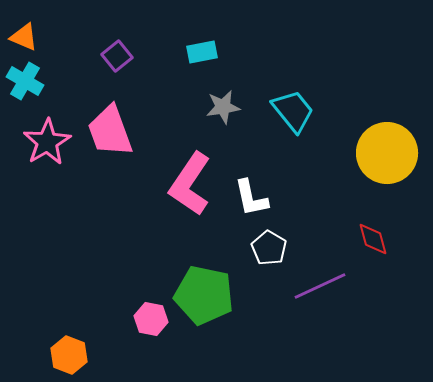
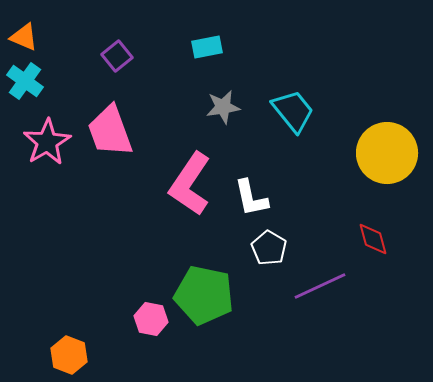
cyan rectangle: moved 5 px right, 5 px up
cyan cross: rotated 6 degrees clockwise
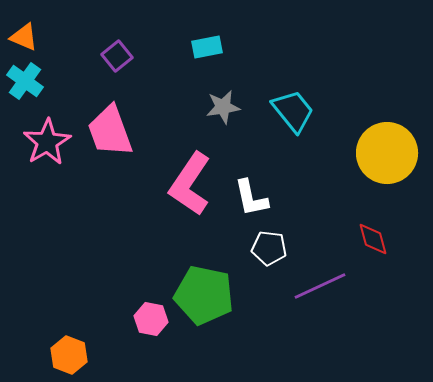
white pentagon: rotated 24 degrees counterclockwise
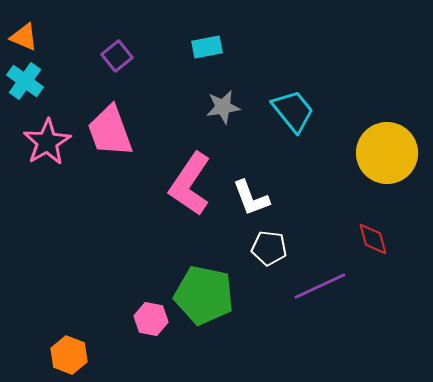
white L-shape: rotated 9 degrees counterclockwise
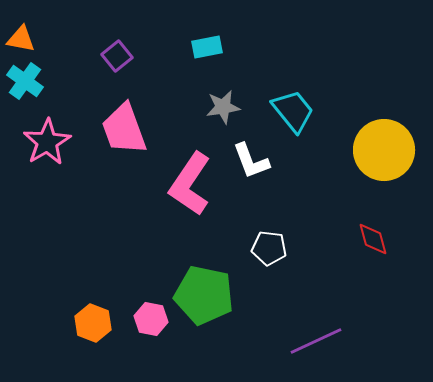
orange triangle: moved 3 px left, 2 px down; rotated 12 degrees counterclockwise
pink trapezoid: moved 14 px right, 2 px up
yellow circle: moved 3 px left, 3 px up
white L-shape: moved 37 px up
purple line: moved 4 px left, 55 px down
orange hexagon: moved 24 px right, 32 px up
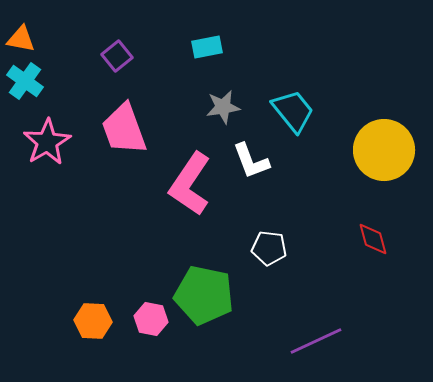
orange hexagon: moved 2 px up; rotated 18 degrees counterclockwise
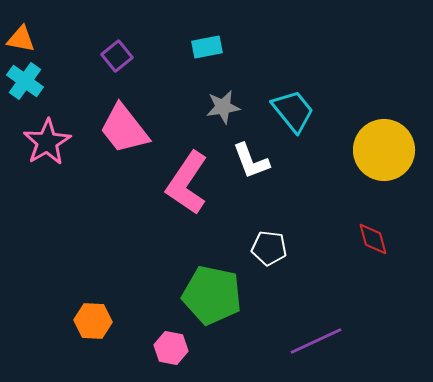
pink trapezoid: rotated 18 degrees counterclockwise
pink L-shape: moved 3 px left, 1 px up
green pentagon: moved 8 px right
pink hexagon: moved 20 px right, 29 px down
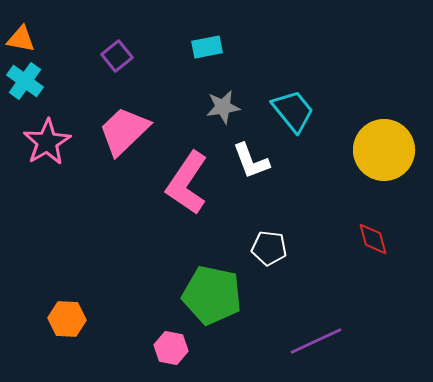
pink trapezoid: moved 2 px down; rotated 84 degrees clockwise
orange hexagon: moved 26 px left, 2 px up
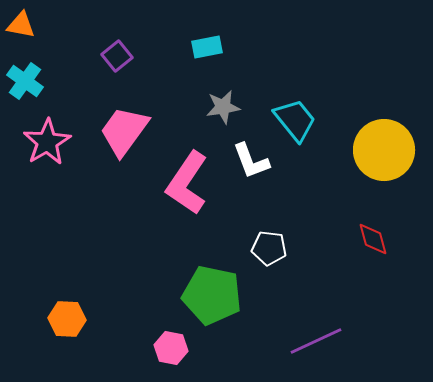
orange triangle: moved 14 px up
cyan trapezoid: moved 2 px right, 9 px down
pink trapezoid: rotated 10 degrees counterclockwise
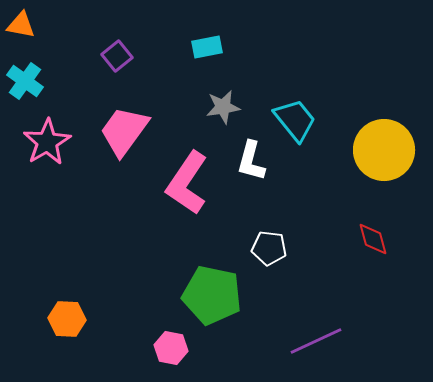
white L-shape: rotated 36 degrees clockwise
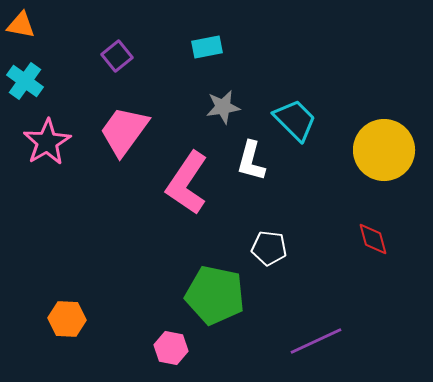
cyan trapezoid: rotated 6 degrees counterclockwise
green pentagon: moved 3 px right
